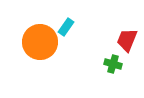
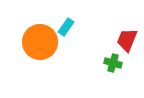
green cross: moved 1 px up
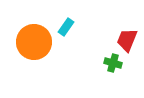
orange circle: moved 6 px left
